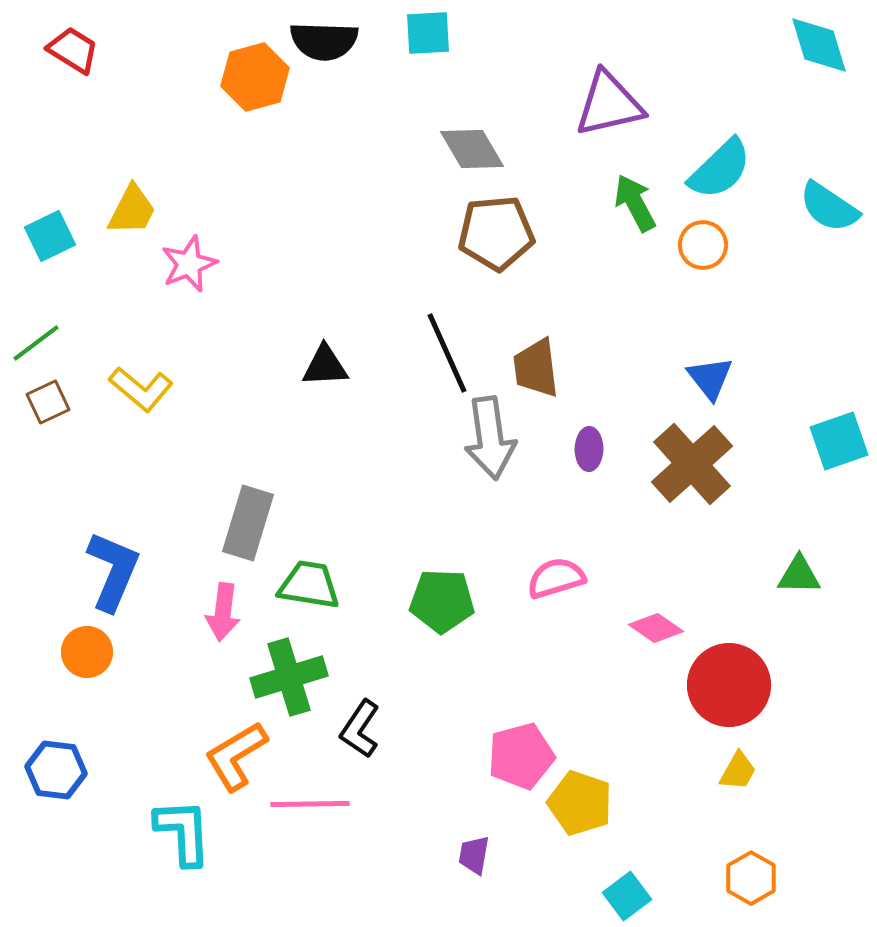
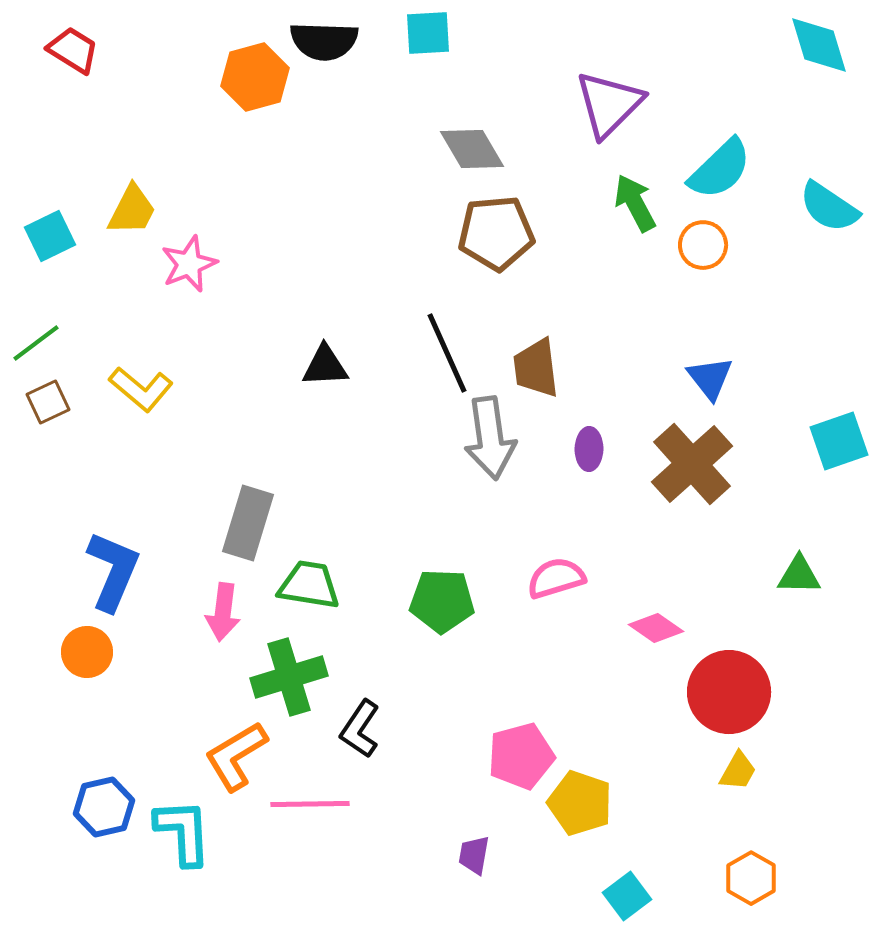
purple triangle at (609, 104): rotated 32 degrees counterclockwise
red circle at (729, 685): moved 7 px down
blue hexagon at (56, 770): moved 48 px right, 37 px down; rotated 20 degrees counterclockwise
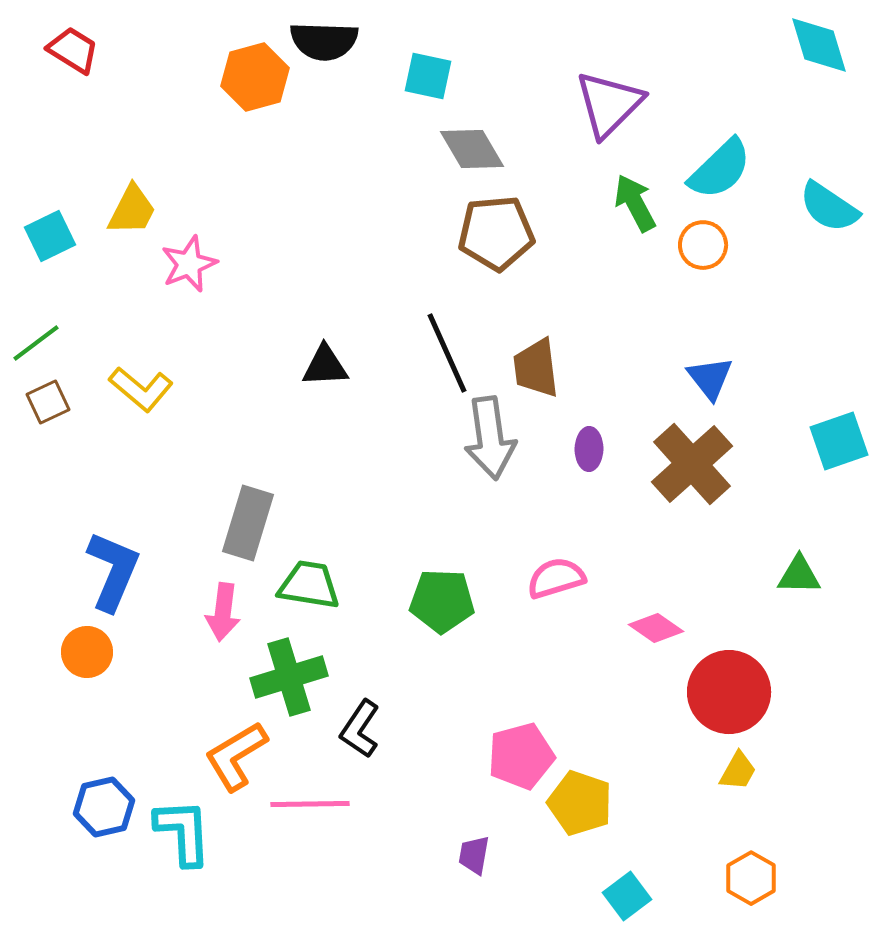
cyan square at (428, 33): moved 43 px down; rotated 15 degrees clockwise
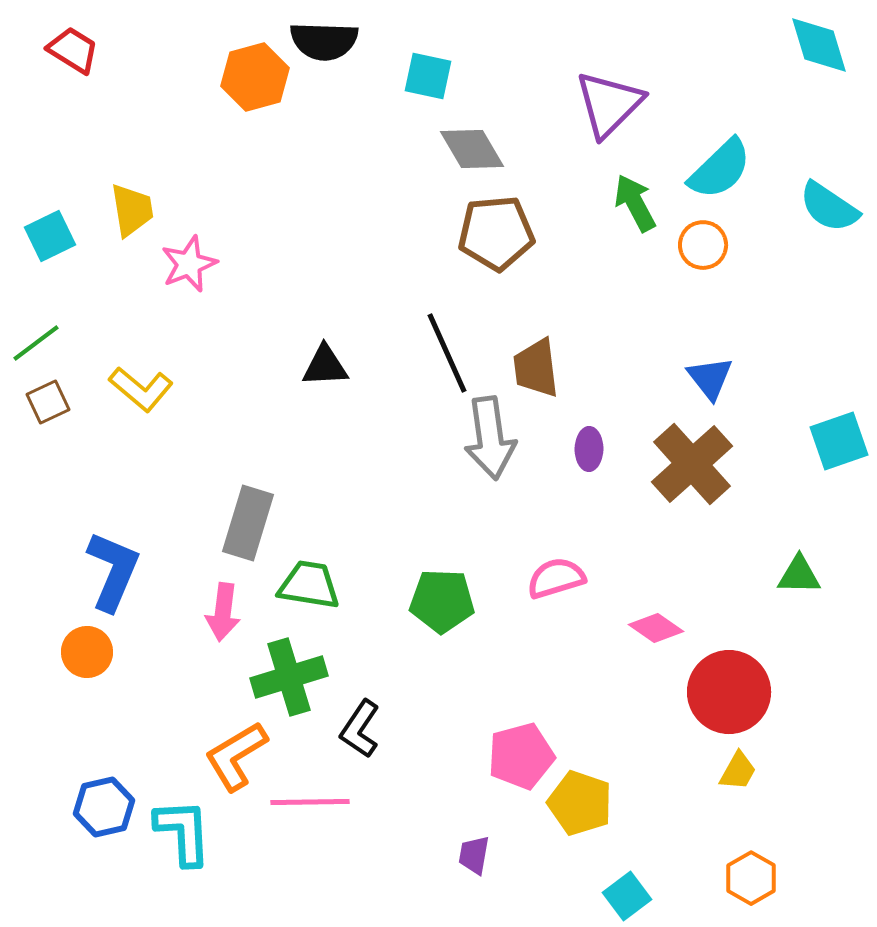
yellow trapezoid at (132, 210): rotated 36 degrees counterclockwise
pink line at (310, 804): moved 2 px up
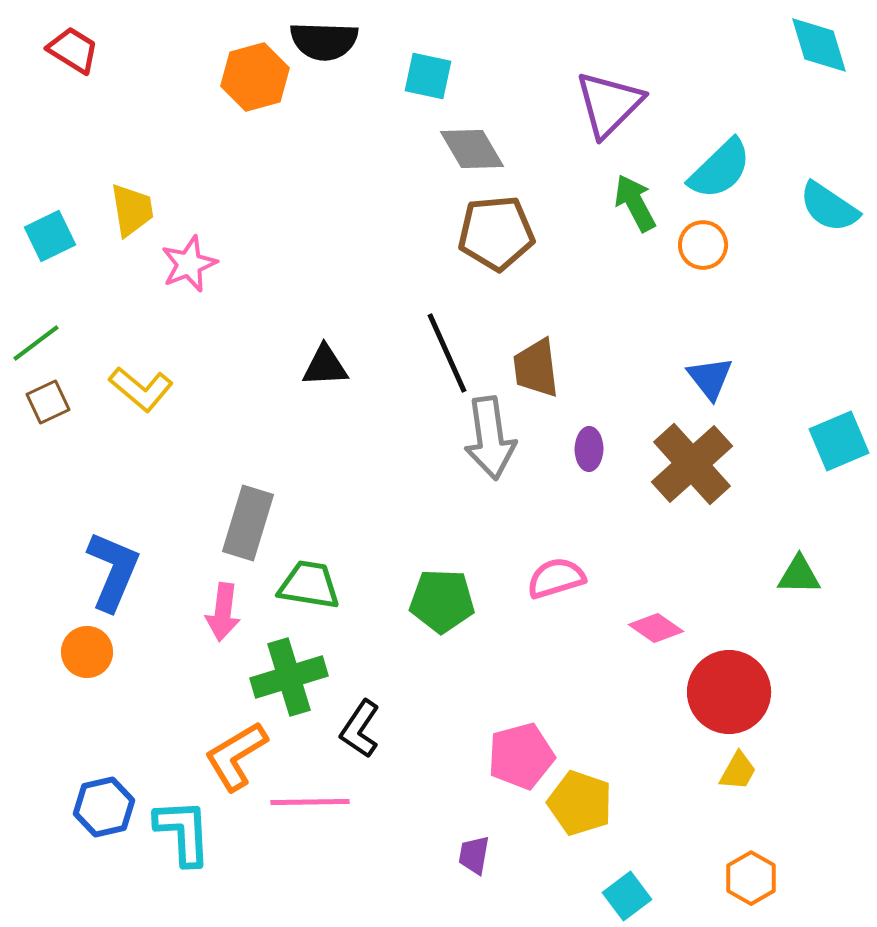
cyan square at (839, 441): rotated 4 degrees counterclockwise
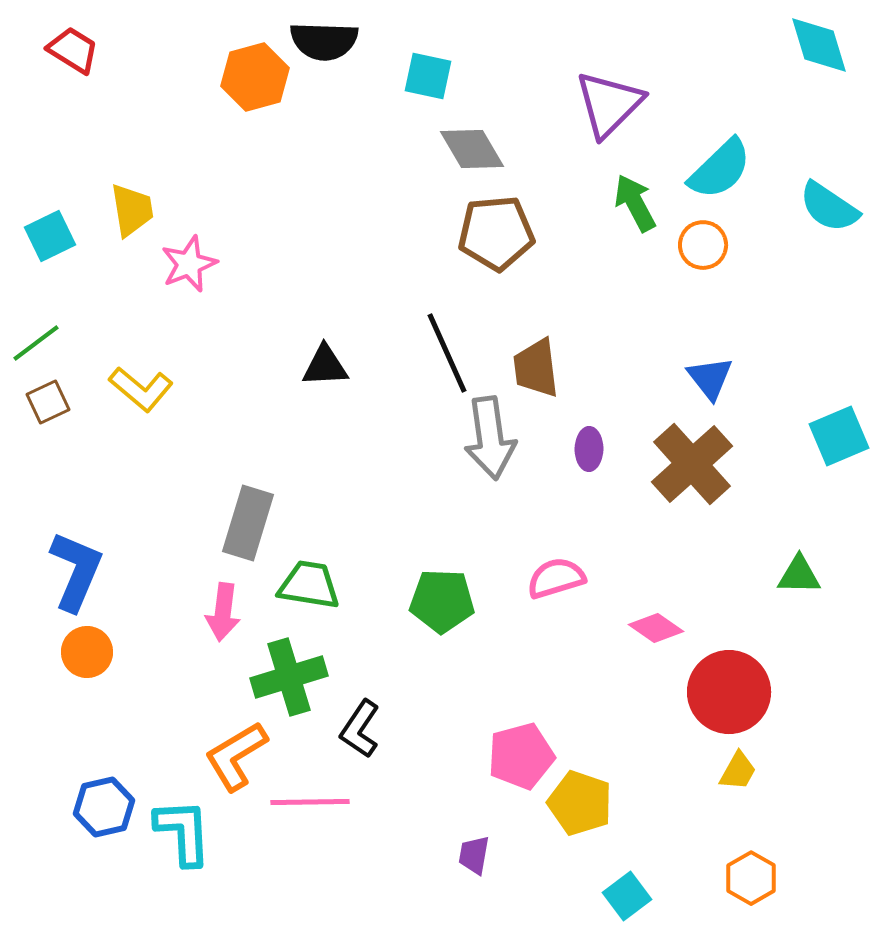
cyan square at (839, 441): moved 5 px up
blue L-shape at (113, 571): moved 37 px left
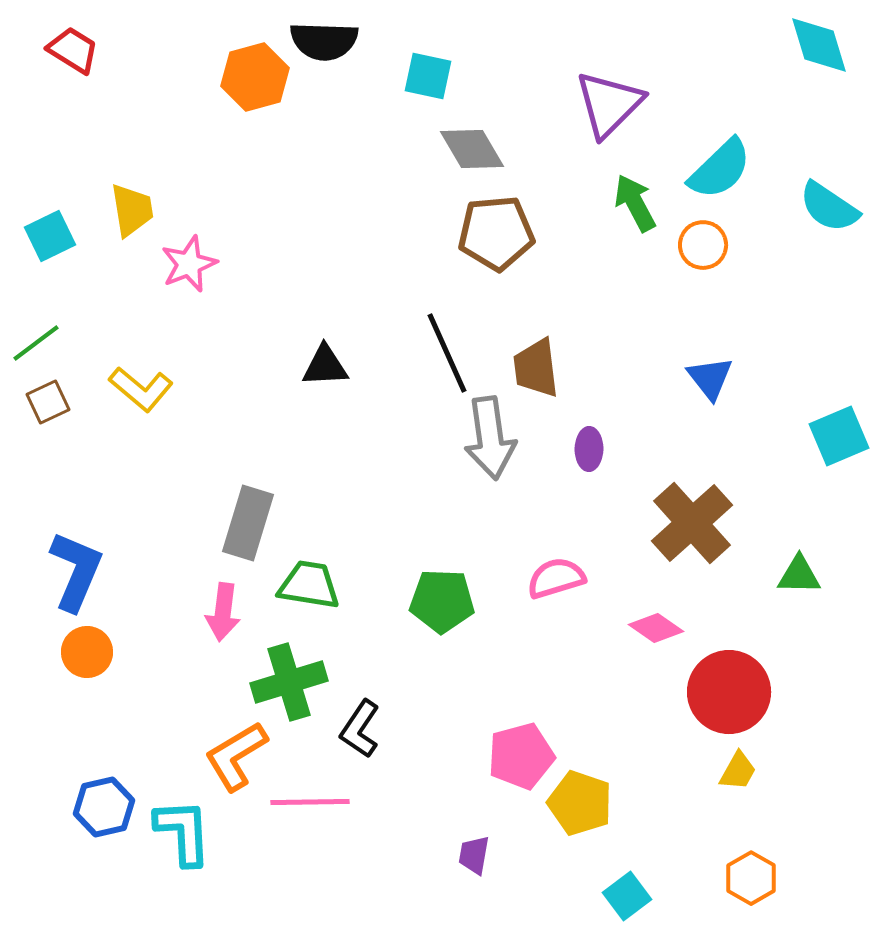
brown cross at (692, 464): moved 59 px down
green cross at (289, 677): moved 5 px down
